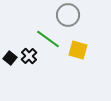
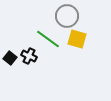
gray circle: moved 1 px left, 1 px down
yellow square: moved 1 px left, 11 px up
black cross: rotated 21 degrees counterclockwise
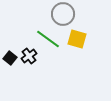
gray circle: moved 4 px left, 2 px up
black cross: rotated 28 degrees clockwise
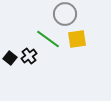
gray circle: moved 2 px right
yellow square: rotated 24 degrees counterclockwise
